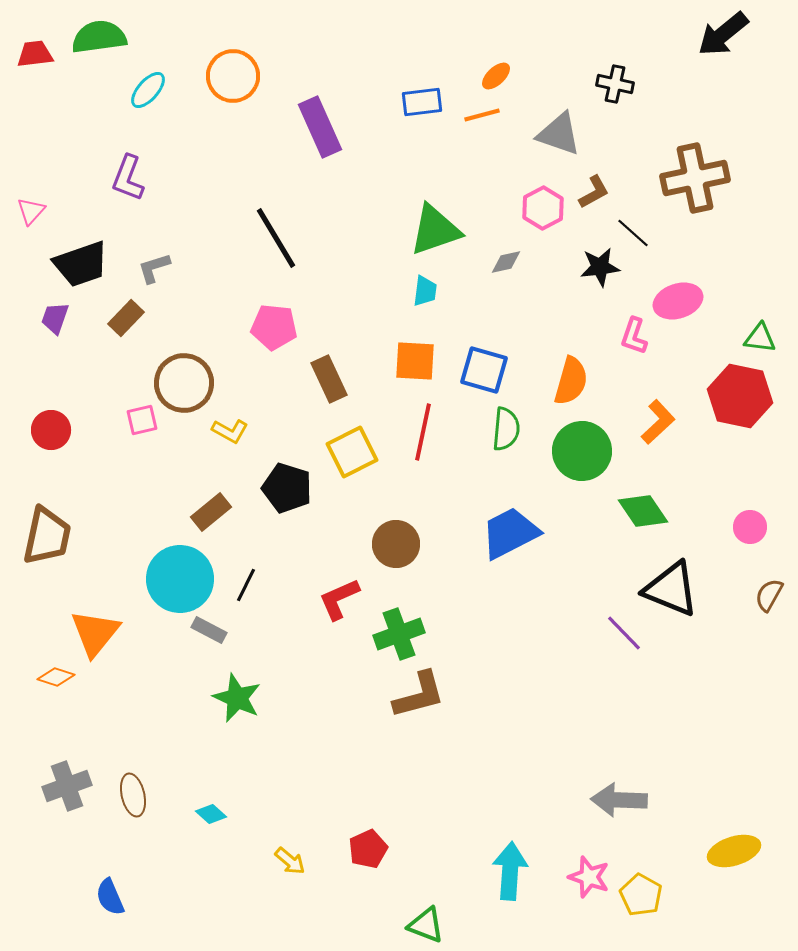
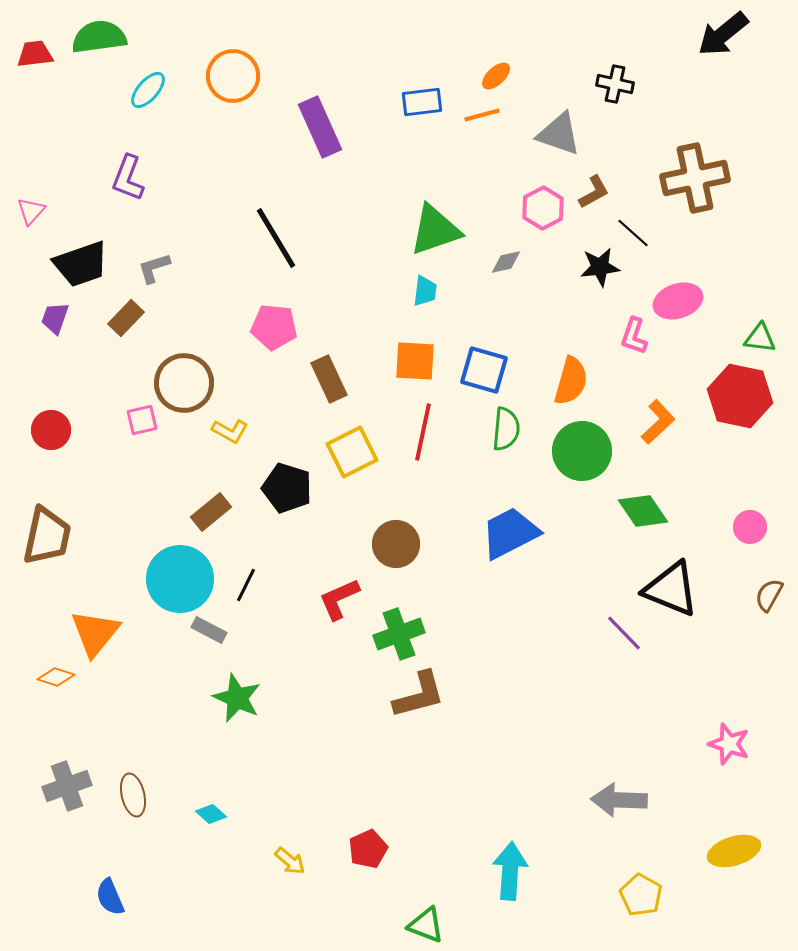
pink star at (589, 877): moved 140 px right, 133 px up
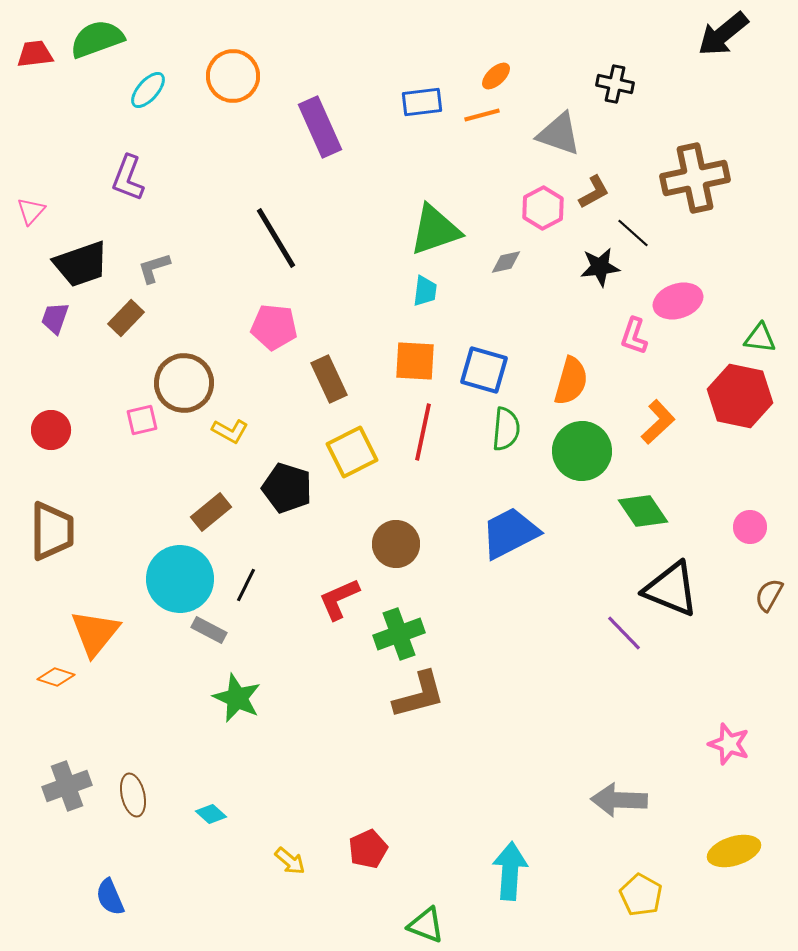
green semicircle at (99, 37): moved 2 px left, 2 px down; rotated 12 degrees counterclockwise
brown trapezoid at (47, 536): moved 5 px right, 5 px up; rotated 12 degrees counterclockwise
